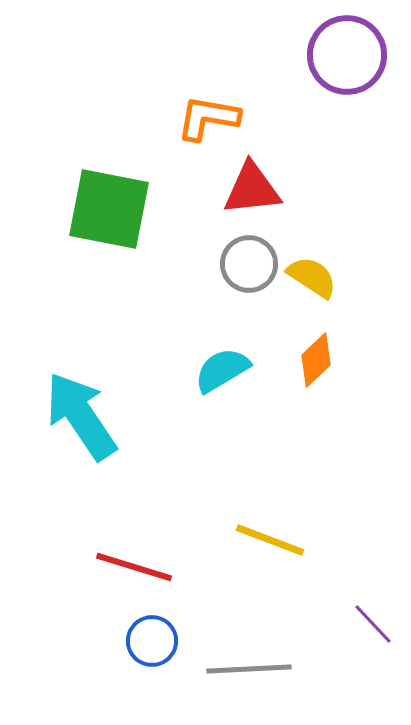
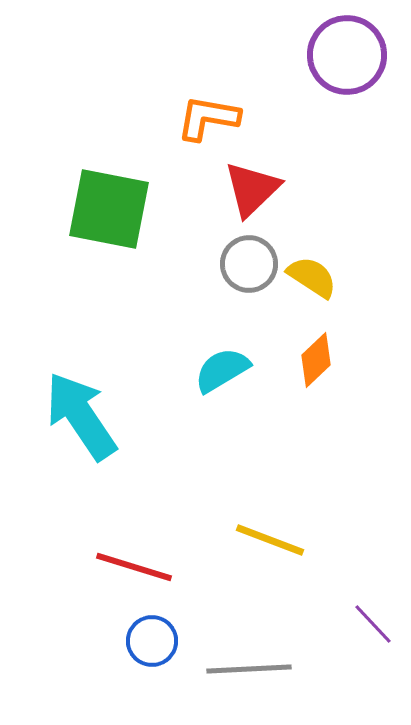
red triangle: rotated 38 degrees counterclockwise
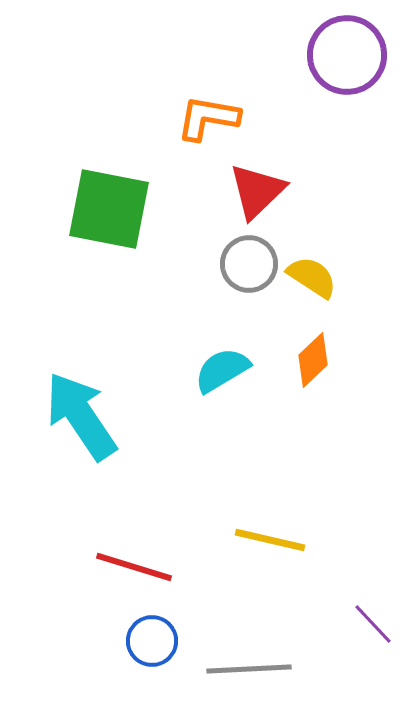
red triangle: moved 5 px right, 2 px down
orange diamond: moved 3 px left
yellow line: rotated 8 degrees counterclockwise
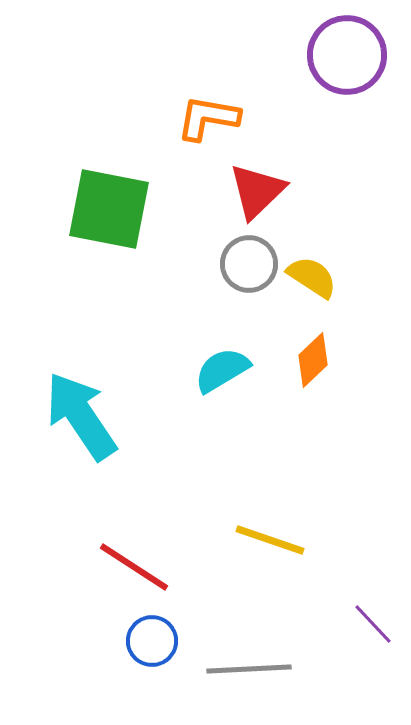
yellow line: rotated 6 degrees clockwise
red line: rotated 16 degrees clockwise
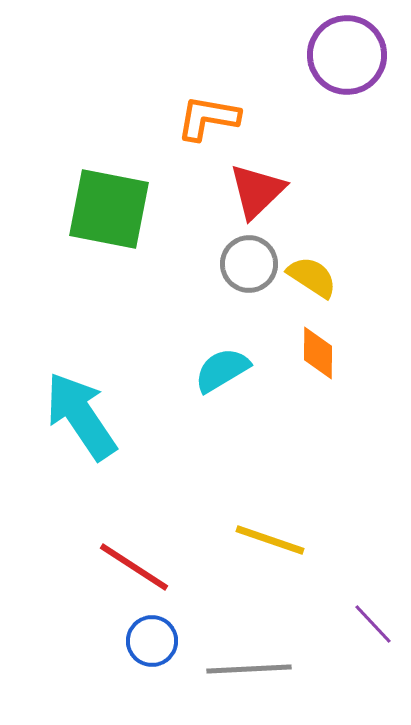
orange diamond: moved 5 px right, 7 px up; rotated 46 degrees counterclockwise
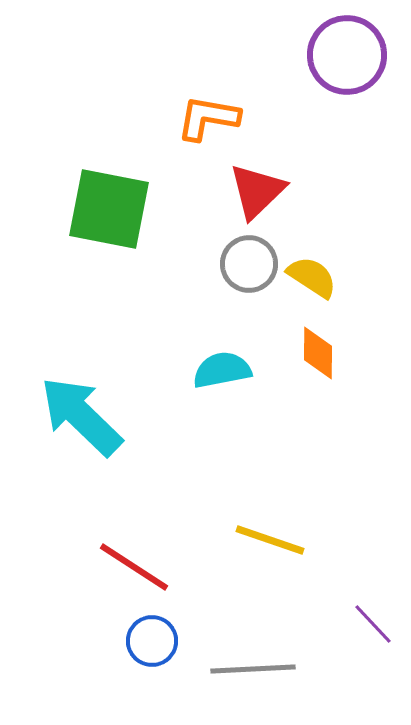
cyan semicircle: rotated 20 degrees clockwise
cyan arrow: rotated 12 degrees counterclockwise
gray line: moved 4 px right
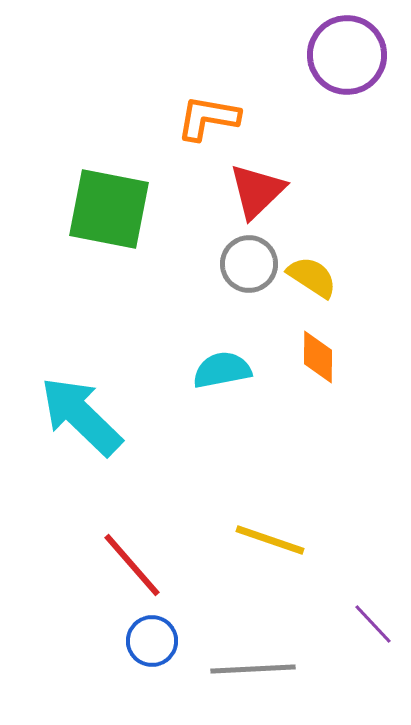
orange diamond: moved 4 px down
red line: moved 2 px left, 2 px up; rotated 16 degrees clockwise
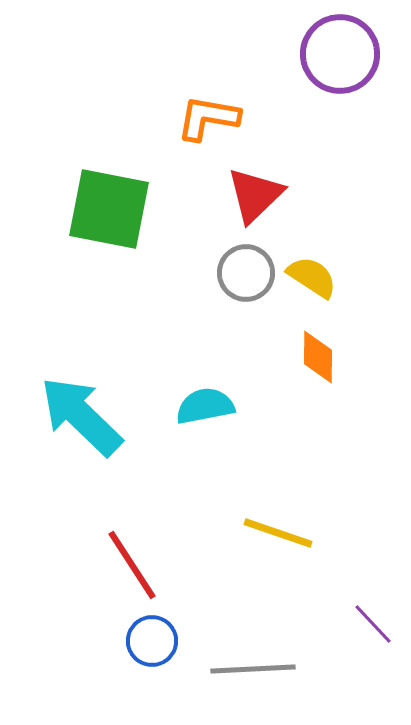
purple circle: moved 7 px left, 1 px up
red triangle: moved 2 px left, 4 px down
gray circle: moved 3 px left, 9 px down
cyan semicircle: moved 17 px left, 36 px down
yellow line: moved 8 px right, 7 px up
red line: rotated 8 degrees clockwise
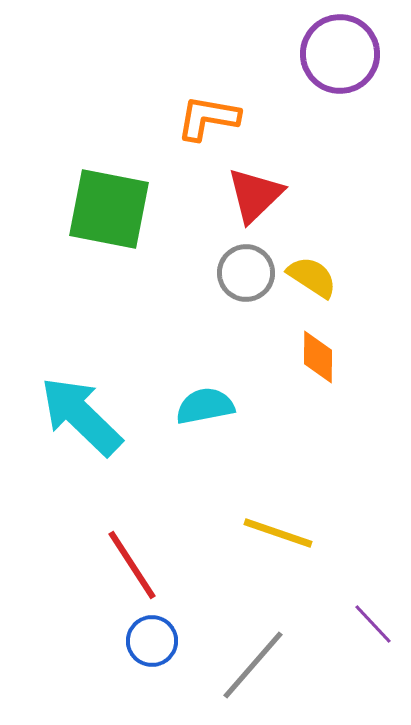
gray line: moved 4 px up; rotated 46 degrees counterclockwise
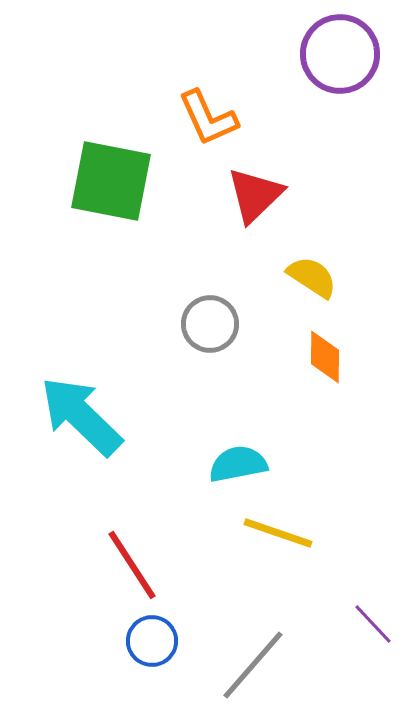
orange L-shape: rotated 124 degrees counterclockwise
green square: moved 2 px right, 28 px up
gray circle: moved 36 px left, 51 px down
orange diamond: moved 7 px right
cyan semicircle: moved 33 px right, 58 px down
